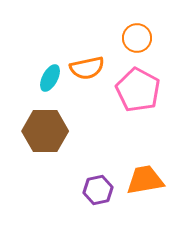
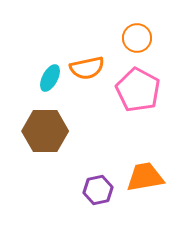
orange trapezoid: moved 3 px up
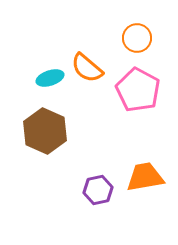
orange semicircle: rotated 52 degrees clockwise
cyan ellipse: rotated 44 degrees clockwise
brown hexagon: rotated 24 degrees clockwise
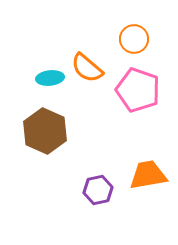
orange circle: moved 3 px left, 1 px down
cyan ellipse: rotated 12 degrees clockwise
pink pentagon: rotated 9 degrees counterclockwise
orange trapezoid: moved 3 px right, 2 px up
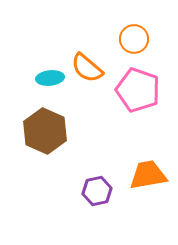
purple hexagon: moved 1 px left, 1 px down
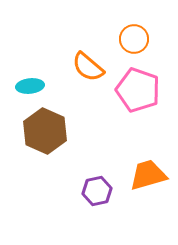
orange semicircle: moved 1 px right, 1 px up
cyan ellipse: moved 20 px left, 8 px down
orange trapezoid: rotated 6 degrees counterclockwise
